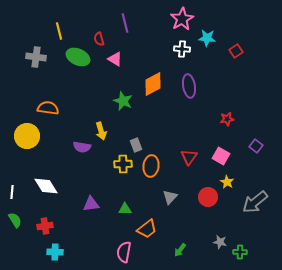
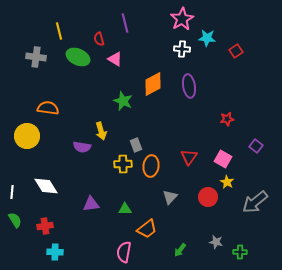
pink square: moved 2 px right, 3 px down
gray star: moved 4 px left
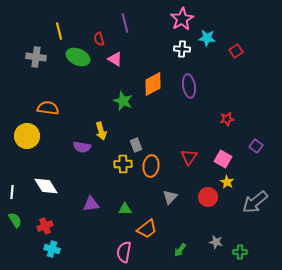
red cross: rotated 14 degrees counterclockwise
cyan cross: moved 3 px left, 3 px up; rotated 14 degrees clockwise
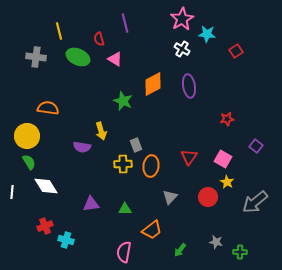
cyan star: moved 4 px up
white cross: rotated 28 degrees clockwise
green semicircle: moved 14 px right, 58 px up
orange trapezoid: moved 5 px right, 1 px down
cyan cross: moved 14 px right, 9 px up
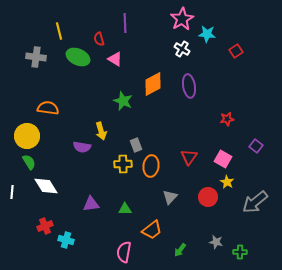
purple line: rotated 12 degrees clockwise
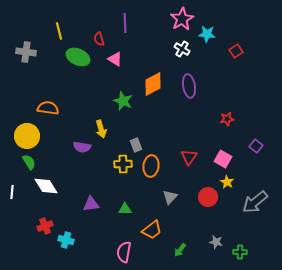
gray cross: moved 10 px left, 5 px up
yellow arrow: moved 2 px up
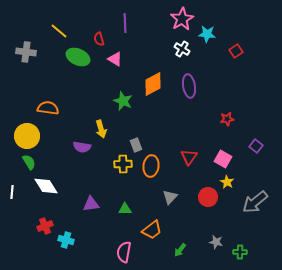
yellow line: rotated 36 degrees counterclockwise
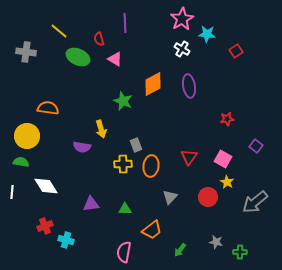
green semicircle: moved 8 px left; rotated 49 degrees counterclockwise
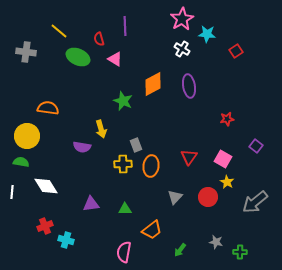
purple line: moved 3 px down
gray triangle: moved 5 px right
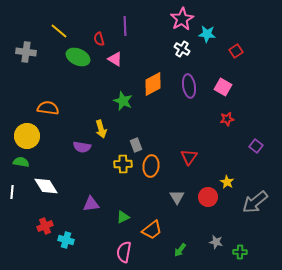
pink square: moved 72 px up
gray triangle: moved 2 px right; rotated 14 degrees counterclockwise
green triangle: moved 2 px left, 8 px down; rotated 24 degrees counterclockwise
